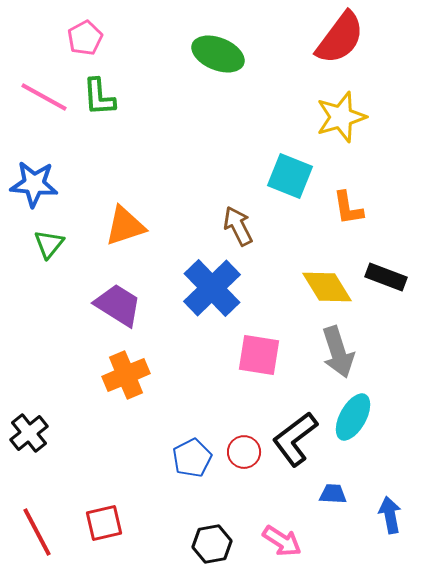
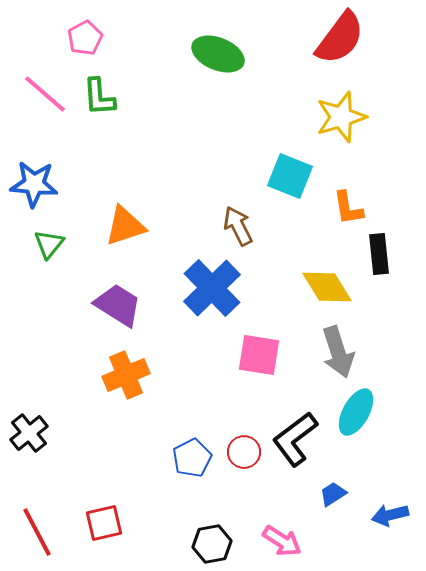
pink line: moved 1 px right, 3 px up; rotated 12 degrees clockwise
black rectangle: moved 7 px left, 23 px up; rotated 63 degrees clockwise
cyan ellipse: moved 3 px right, 5 px up
blue trapezoid: rotated 36 degrees counterclockwise
blue arrow: rotated 93 degrees counterclockwise
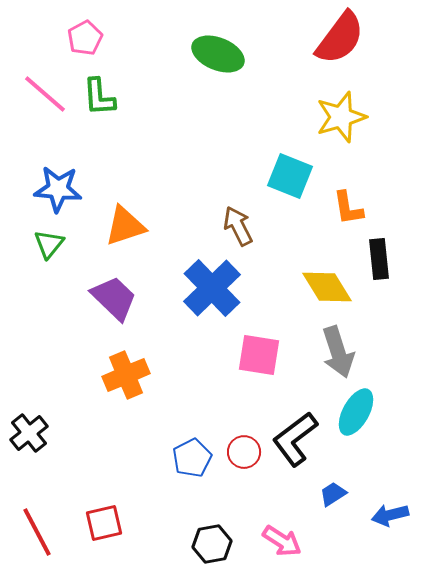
blue star: moved 24 px right, 5 px down
black rectangle: moved 5 px down
purple trapezoid: moved 4 px left, 7 px up; rotated 12 degrees clockwise
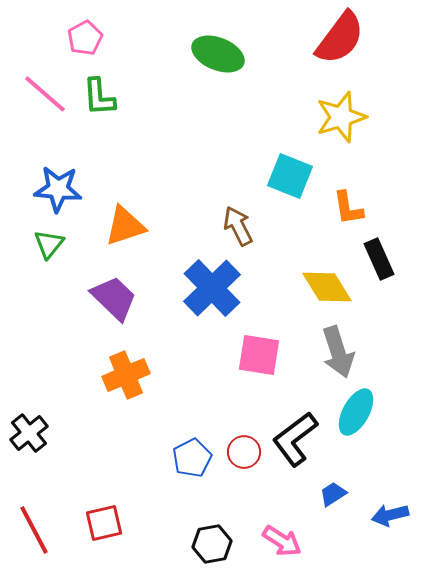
black rectangle: rotated 18 degrees counterclockwise
red line: moved 3 px left, 2 px up
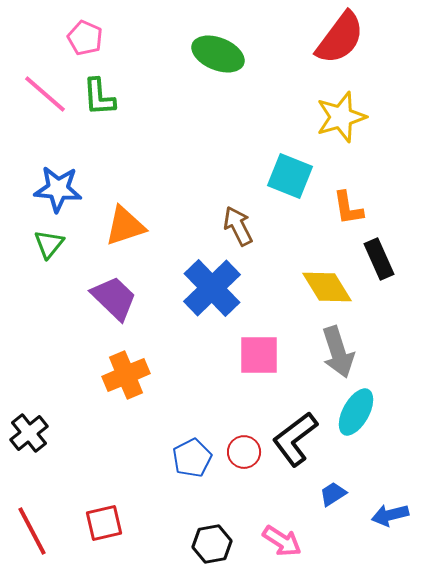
pink pentagon: rotated 20 degrees counterclockwise
pink square: rotated 9 degrees counterclockwise
red line: moved 2 px left, 1 px down
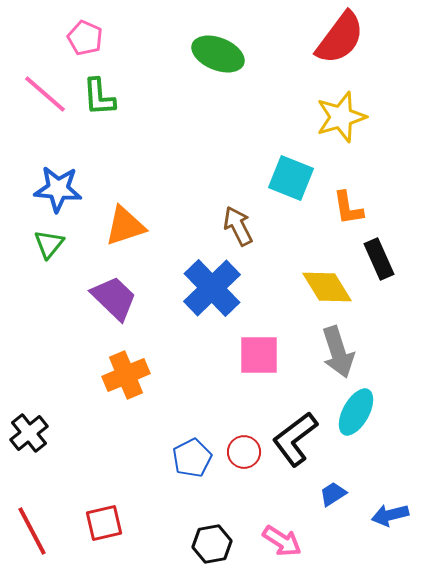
cyan square: moved 1 px right, 2 px down
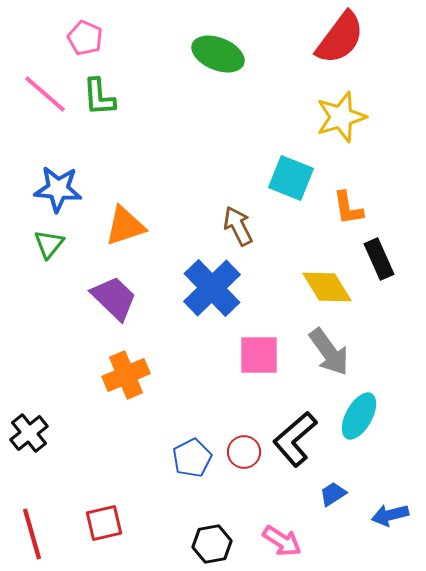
gray arrow: moved 9 px left; rotated 18 degrees counterclockwise
cyan ellipse: moved 3 px right, 4 px down
black L-shape: rotated 4 degrees counterclockwise
red line: moved 3 px down; rotated 12 degrees clockwise
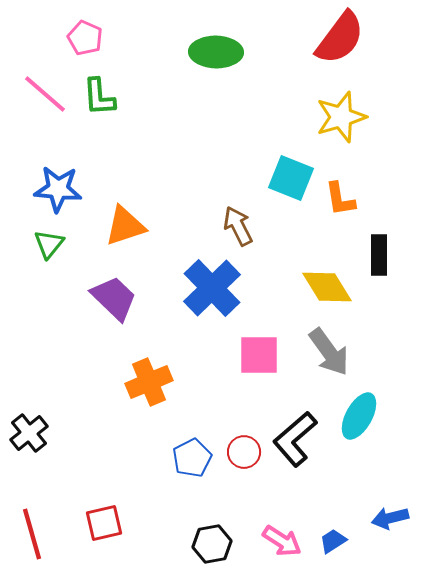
green ellipse: moved 2 px left, 2 px up; rotated 21 degrees counterclockwise
orange L-shape: moved 8 px left, 9 px up
black rectangle: moved 4 px up; rotated 24 degrees clockwise
orange cross: moved 23 px right, 7 px down
blue trapezoid: moved 47 px down
blue arrow: moved 3 px down
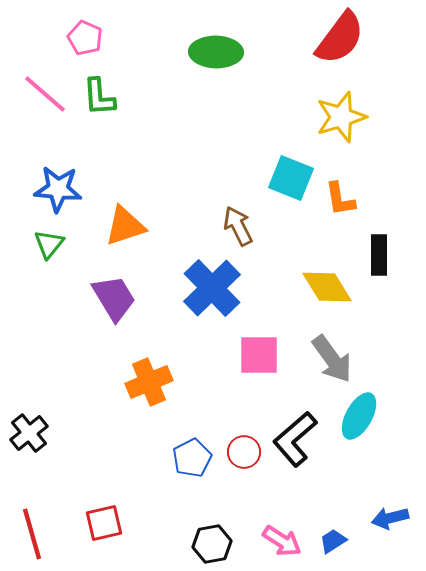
purple trapezoid: rotated 15 degrees clockwise
gray arrow: moved 3 px right, 7 px down
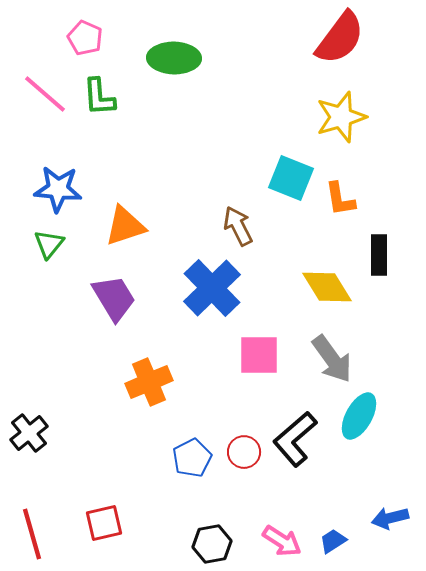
green ellipse: moved 42 px left, 6 px down
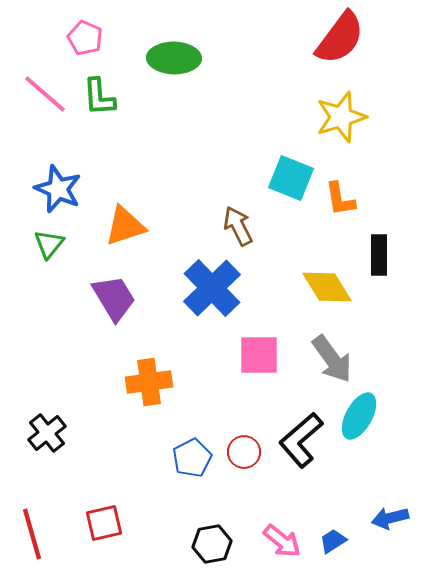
blue star: rotated 18 degrees clockwise
orange cross: rotated 15 degrees clockwise
black cross: moved 18 px right
black L-shape: moved 6 px right, 1 px down
pink arrow: rotated 6 degrees clockwise
